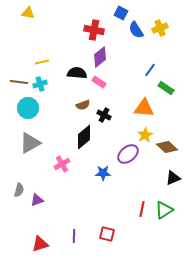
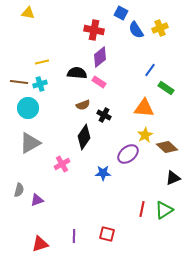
black diamond: rotated 15 degrees counterclockwise
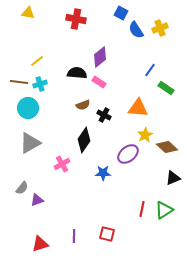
red cross: moved 18 px left, 11 px up
yellow line: moved 5 px left, 1 px up; rotated 24 degrees counterclockwise
orange triangle: moved 6 px left
black diamond: moved 3 px down
gray semicircle: moved 3 px right, 2 px up; rotated 24 degrees clockwise
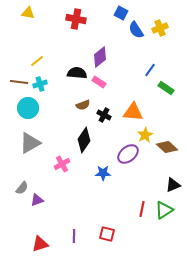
orange triangle: moved 5 px left, 4 px down
black triangle: moved 7 px down
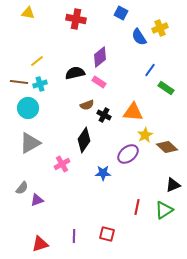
blue semicircle: moved 3 px right, 7 px down
black semicircle: moved 2 px left; rotated 18 degrees counterclockwise
brown semicircle: moved 4 px right
red line: moved 5 px left, 2 px up
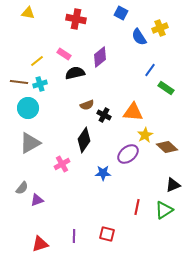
pink rectangle: moved 35 px left, 28 px up
